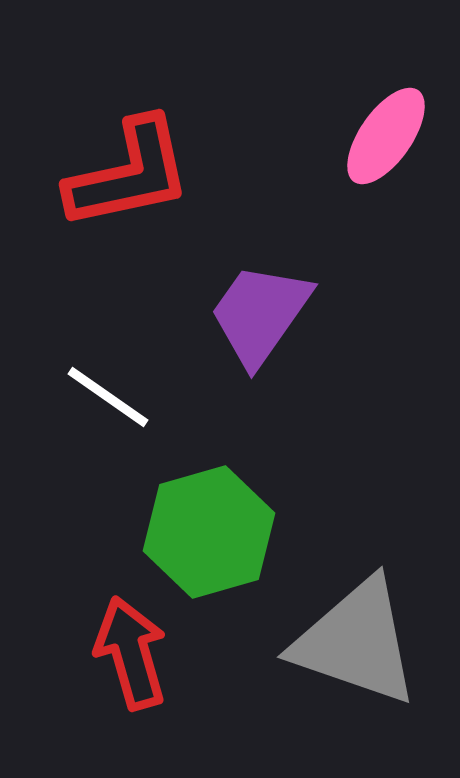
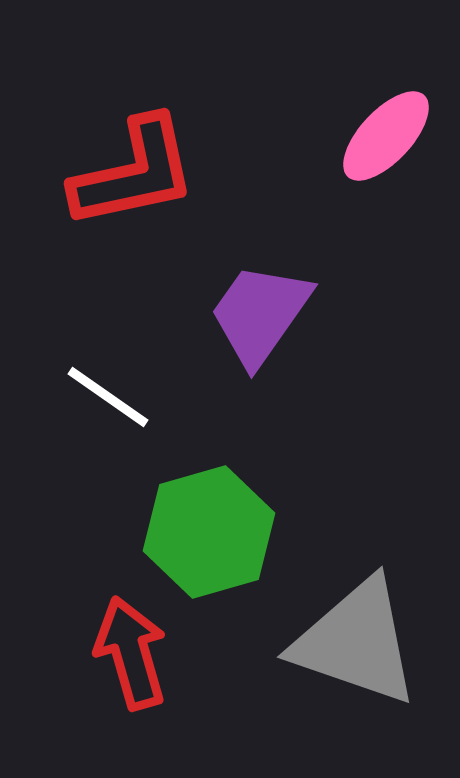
pink ellipse: rotated 8 degrees clockwise
red L-shape: moved 5 px right, 1 px up
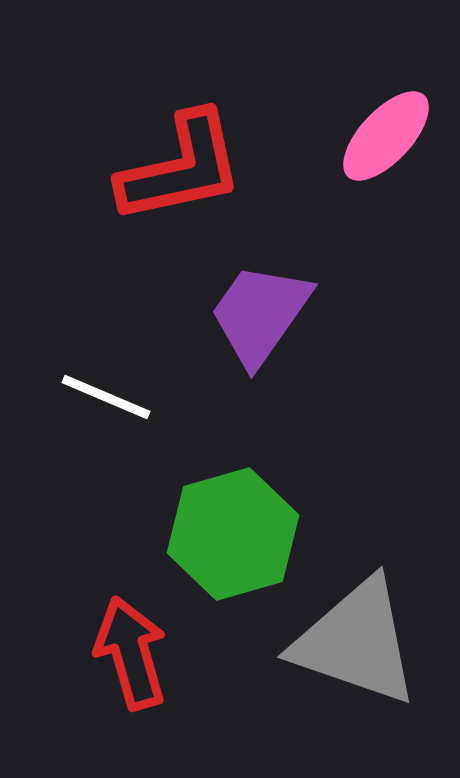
red L-shape: moved 47 px right, 5 px up
white line: moved 2 px left; rotated 12 degrees counterclockwise
green hexagon: moved 24 px right, 2 px down
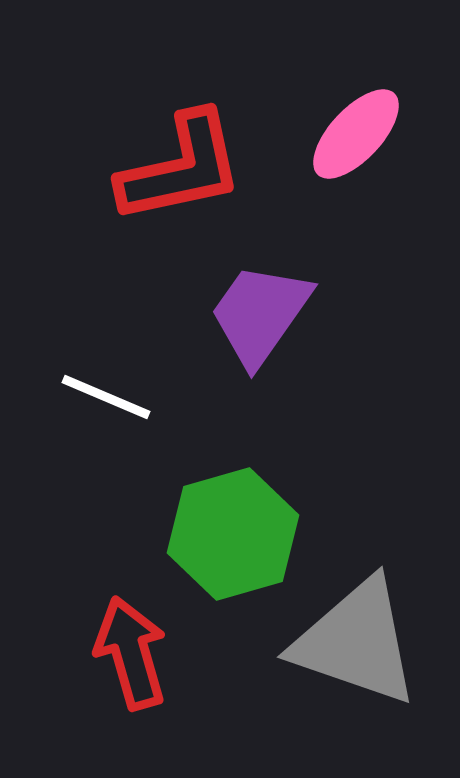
pink ellipse: moved 30 px left, 2 px up
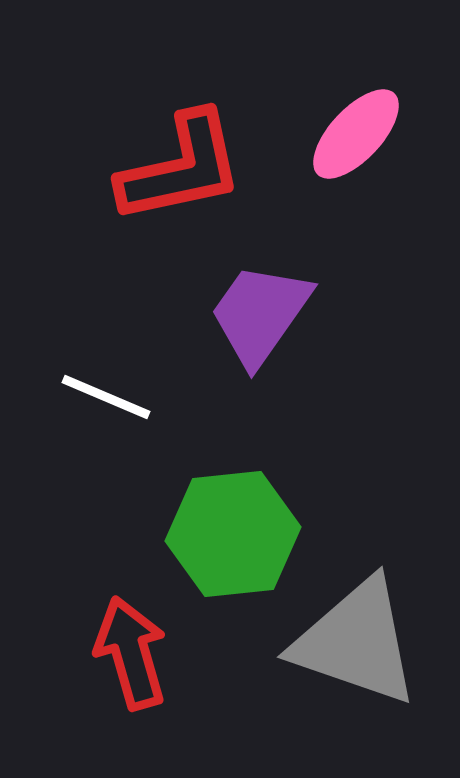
green hexagon: rotated 10 degrees clockwise
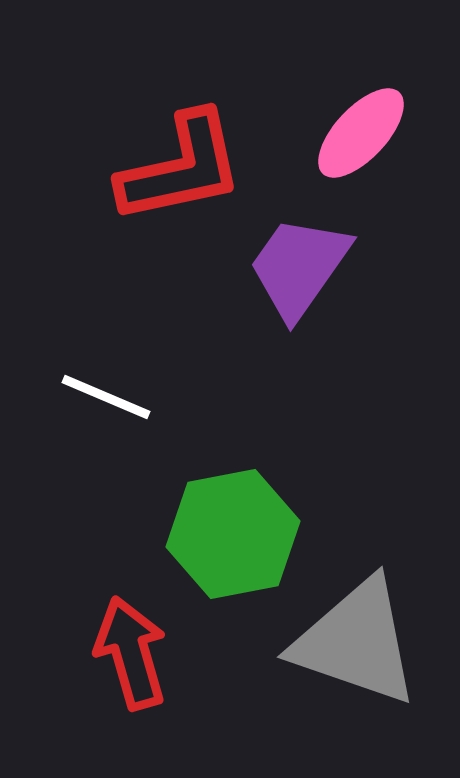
pink ellipse: moved 5 px right, 1 px up
purple trapezoid: moved 39 px right, 47 px up
green hexagon: rotated 5 degrees counterclockwise
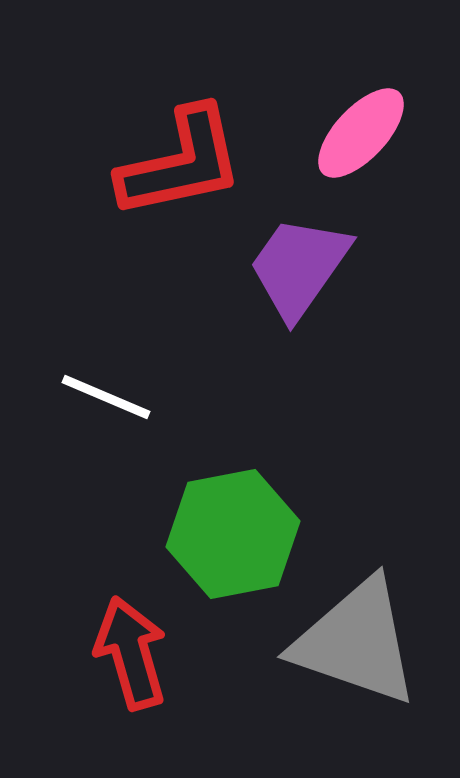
red L-shape: moved 5 px up
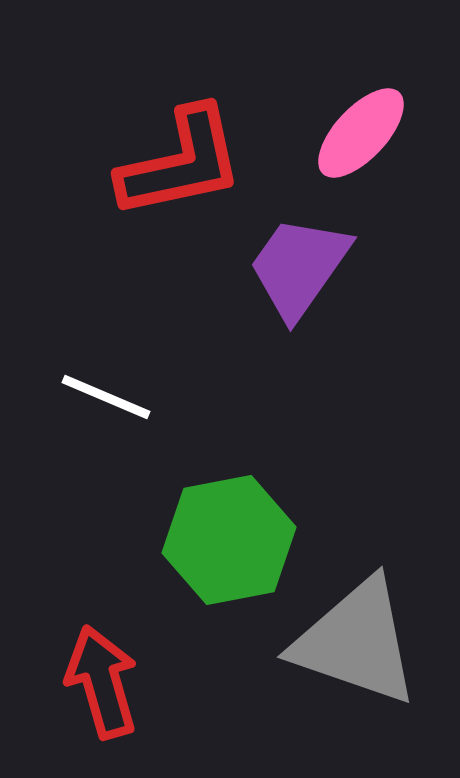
green hexagon: moved 4 px left, 6 px down
red arrow: moved 29 px left, 29 px down
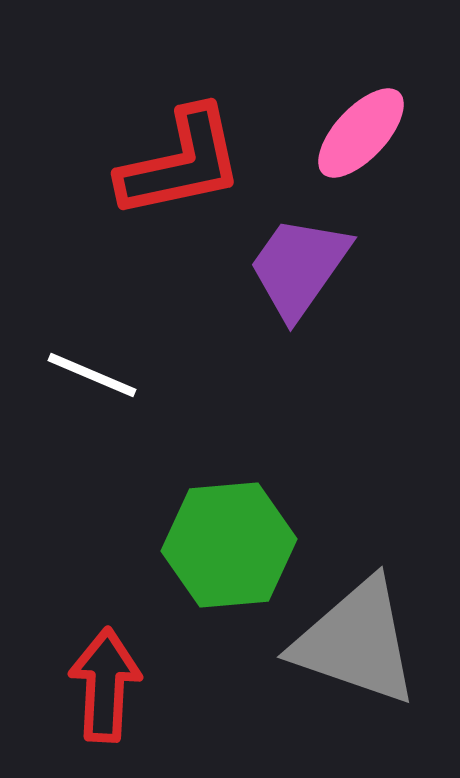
white line: moved 14 px left, 22 px up
green hexagon: moved 5 px down; rotated 6 degrees clockwise
red arrow: moved 3 px right, 3 px down; rotated 19 degrees clockwise
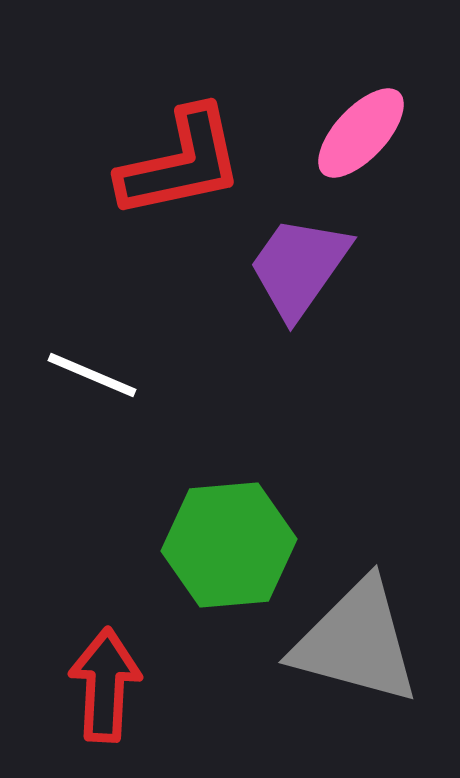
gray triangle: rotated 4 degrees counterclockwise
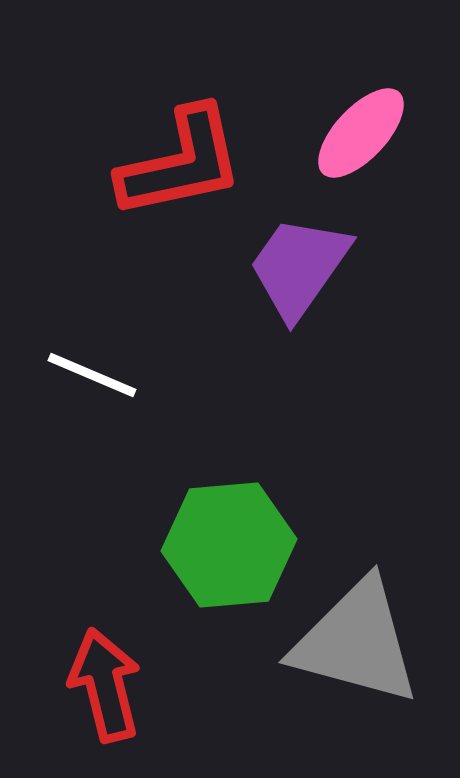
red arrow: rotated 17 degrees counterclockwise
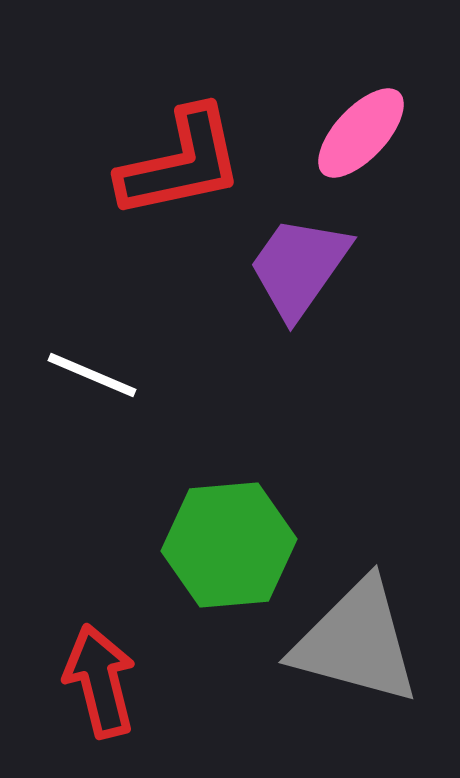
red arrow: moved 5 px left, 4 px up
